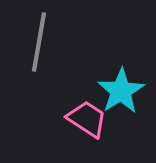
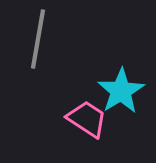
gray line: moved 1 px left, 3 px up
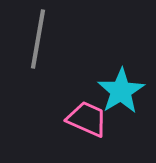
pink trapezoid: rotated 9 degrees counterclockwise
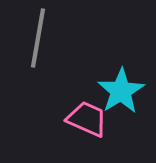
gray line: moved 1 px up
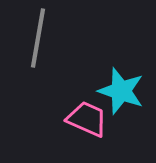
cyan star: rotated 21 degrees counterclockwise
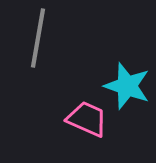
cyan star: moved 6 px right, 5 px up
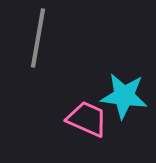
cyan star: moved 3 px left, 10 px down; rotated 12 degrees counterclockwise
